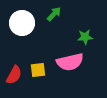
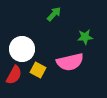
white circle: moved 26 px down
yellow square: rotated 35 degrees clockwise
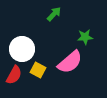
pink semicircle: rotated 28 degrees counterclockwise
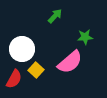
green arrow: moved 1 px right, 2 px down
yellow square: moved 2 px left; rotated 14 degrees clockwise
red semicircle: moved 4 px down
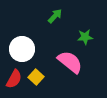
pink semicircle: rotated 100 degrees counterclockwise
yellow square: moved 7 px down
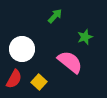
green star: rotated 14 degrees counterclockwise
yellow square: moved 3 px right, 5 px down
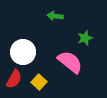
green arrow: rotated 126 degrees counterclockwise
green star: moved 1 px down
white circle: moved 1 px right, 3 px down
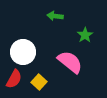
green star: moved 3 px up; rotated 14 degrees counterclockwise
